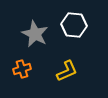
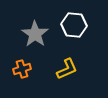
gray star: rotated 8 degrees clockwise
yellow L-shape: moved 2 px up
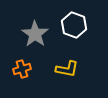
white hexagon: rotated 15 degrees clockwise
yellow L-shape: rotated 35 degrees clockwise
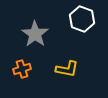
white hexagon: moved 8 px right, 6 px up
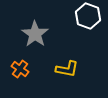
white hexagon: moved 6 px right, 3 px up
orange cross: moved 2 px left; rotated 36 degrees counterclockwise
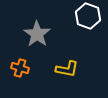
gray star: moved 2 px right
orange cross: moved 1 px up; rotated 18 degrees counterclockwise
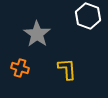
yellow L-shape: rotated 105 degrees counterclockwise
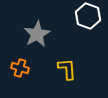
gray star: rotated 8 degrees clockwise
